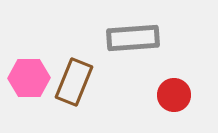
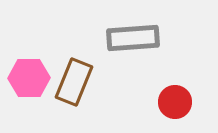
red circle: moved 1 px right, 7 px down
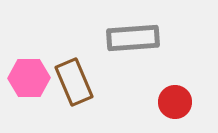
brown rectangle: rotated 45 degrees counterclockwise
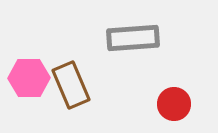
brown rectangle: moved 3 px left, 3 px down
red circle: moved 1 px left, 2 px down
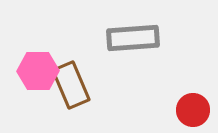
pink hexagon: moved 9 px right, 7 px up
red circle: moved 19 px right, 6 px down
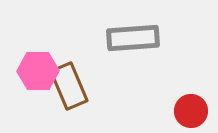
brown rectangle: moved 2 px left, 1 px down
red circle: moved 2 px left, 1 px down
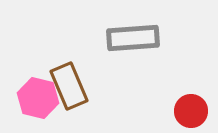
pink hexagon: moved 27 px down; rotated 15 degrees clockwise
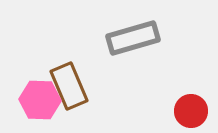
gray rectangle: rotated 12 degrees counterclockwise
pink hexagon: moved 2 px right, 2 px down; rotated 12 degrees counterclockwise
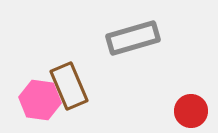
pink hexagon: rotated 6 degrees clockwise
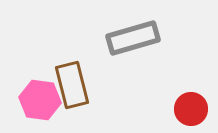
brown rectangle: moved 3 px right, 1 px up; rotated 9 degrees clockwise
red circle: moved 2 px up
